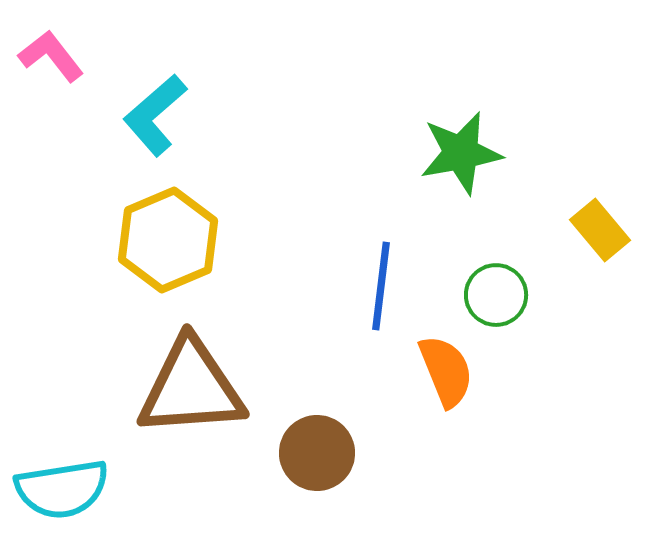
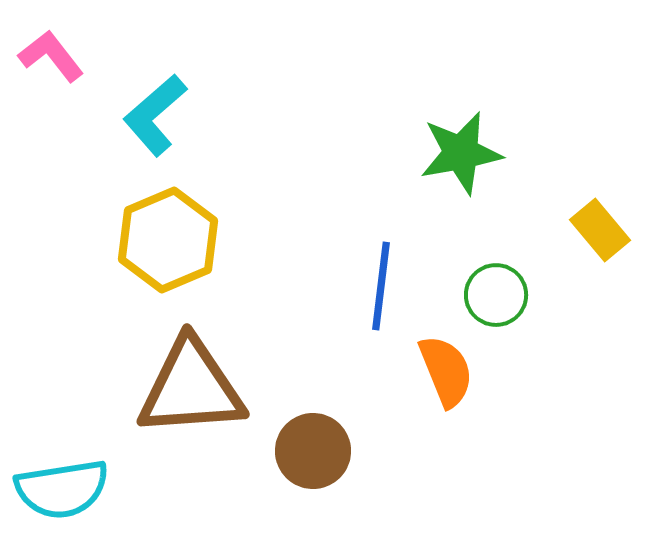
brown circle: moved 4 px left, 2 px up
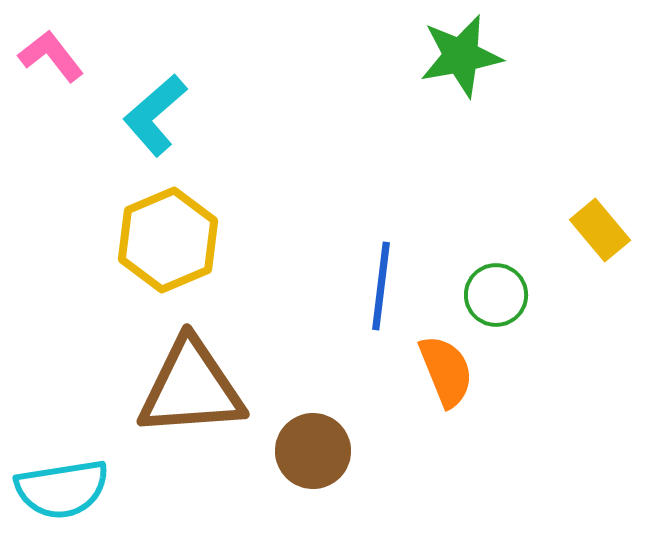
green star: moved 97 px up
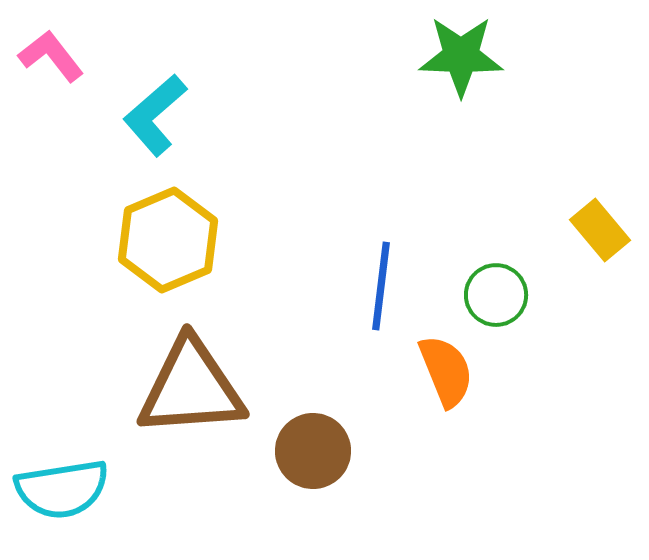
green star: rotated 12 degrees clockwise
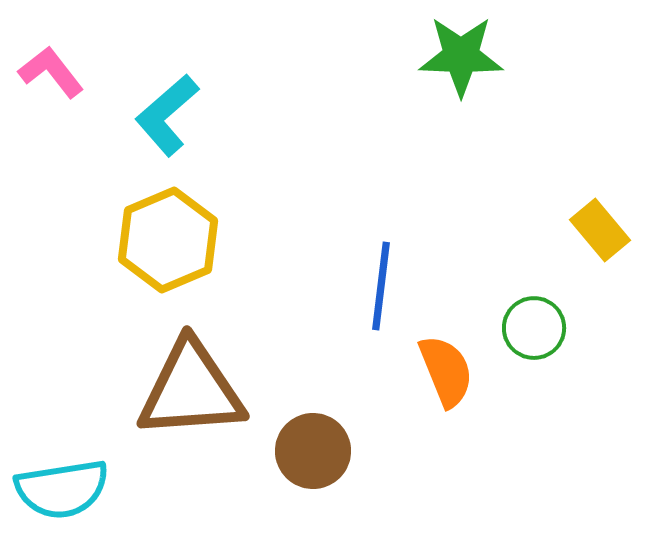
pink L-shape: moved 16 px down
cyan L-shape: moved 12 px right
green circle: moved 38 px right, 33 px down
brown triangle: moved 2 px down
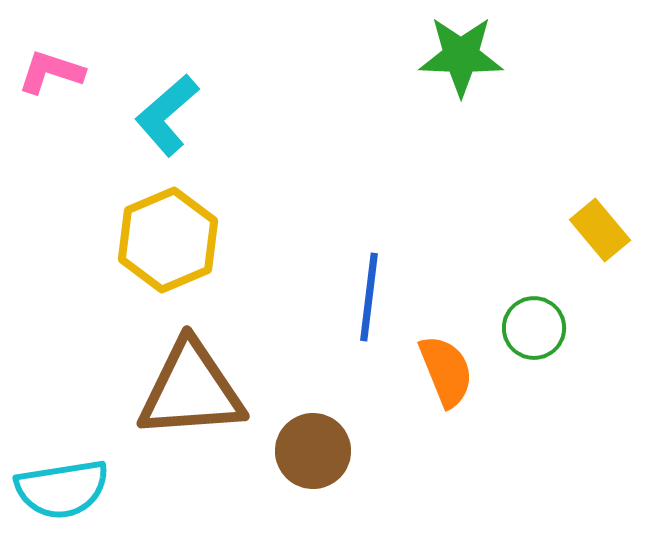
pink L-shape: rotated 34 degrees counterclockwise
blue line: moved 12 px left, 11 px down
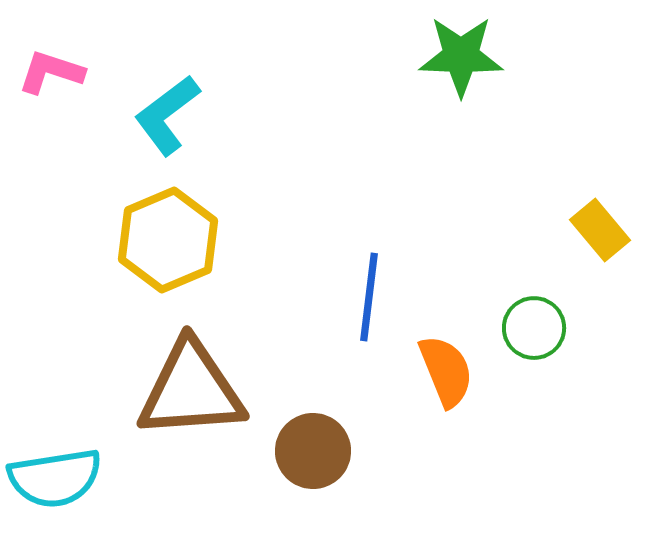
cyan L-shape: rotated 4 degrees clockwise
cyan semicircle: moved 7 px left, 11 px up
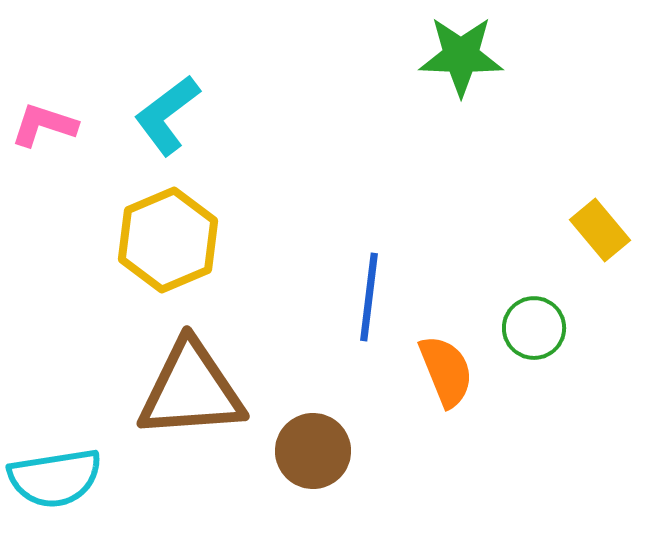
pink L-shape: moved 7 px left, 53 px down
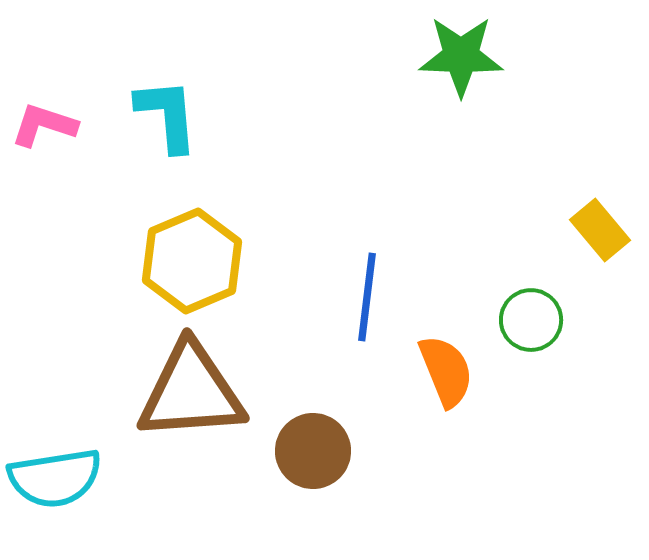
cyan L-shape: rotated 122 degrees clockwise
yellow hexagon: moved 24 px right, 21 px down
blue line: moved 2 px left
green circle: moved 3 px left, 8 px up
brown triangle: moved 2 px down
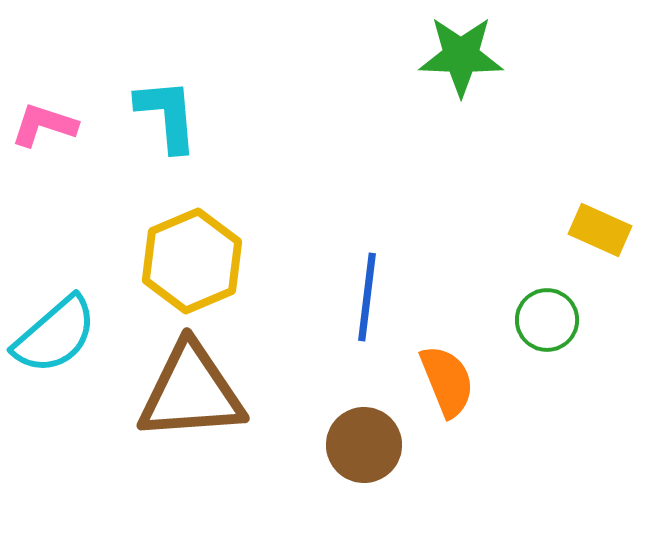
yellow rectangle: rotated 26 degrees counterclockwise
green circle: moved 16 px right
orange semicircle: moved 1 px right, 10 px down
brown circle: moved 51 px right, 6 px up
cyan semicircle: moved 143 px up; rotated 32 degrees counterclockwise
